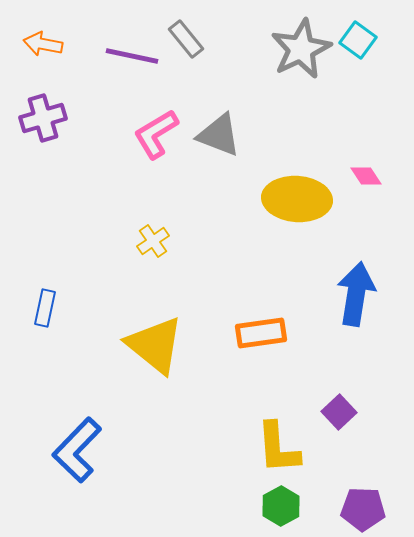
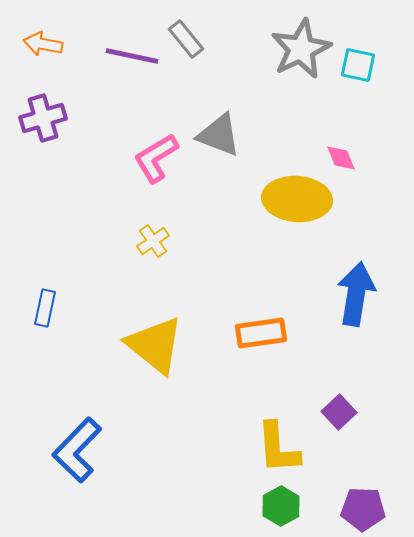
cyan square: moved 25 px down; rotated 24 degrees counterclockwise
pink L-shape: moved 24 px down
pink diamond: moved 25 px left, 18 px up; rotated 12 degrees clockwise
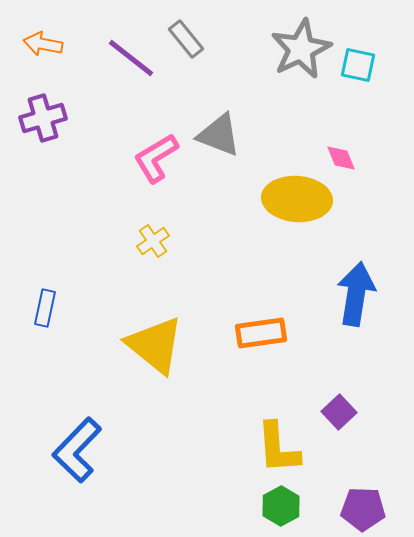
purple line: moved 1 px left, 2 px down; rotated 26 degrees clockwise
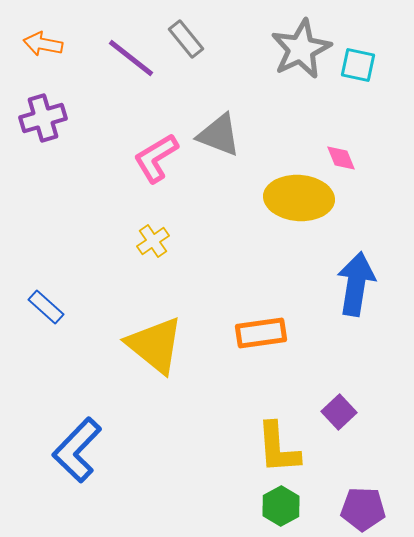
yellow ellipse: moved 2 px right, 1 px up
blue arrow: moved 10 px up
blue rectangle: moved 1 px right, 1 px up; rotated 60 degrees counterclockwise
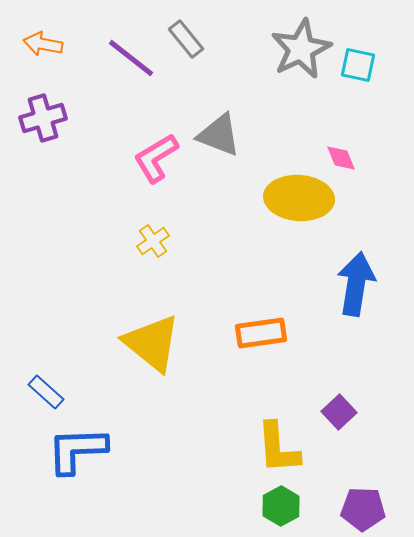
blue rectangle: moved 85 px down
yellow triangle: moved 3 px left, 2 px up
blue L-shape: rotated 44 degrees clockwise
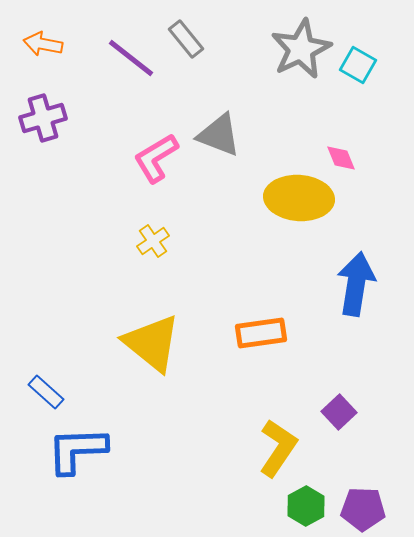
cyan square: rotated 18 degrees clockwise
yellow L-shape: rotated 142 degrees counterclockwise
green hexagon: moved 25 px right
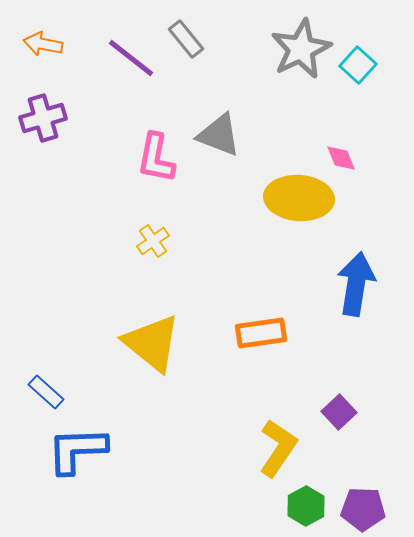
cyan square: rotated 12 degrees clockwise
pink L-shape: rotated 48 degrees counterclockwise
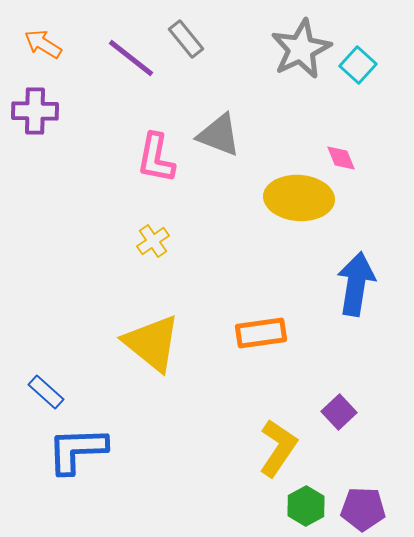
orange arrow: rotated 21 degrees clockwise
purple cross: moved 8 px left, 7 px up; rotated 18 degrees clockwise
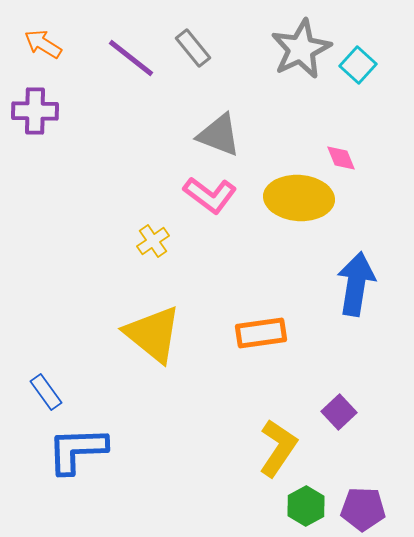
gray rectangle: moved 7 px right, 9 px down
pink L-shape: moved 54 px right, 37 px down; rotated 64 degrees counterclockwise
yellow triangle: moved 1 px right, 9 px up
blue rectangle: rotated 12 degrees clockwise
